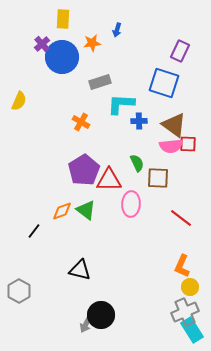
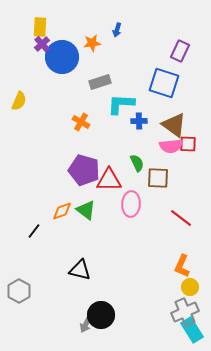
yellow rectangle: moved 23 px left, 8 px down
purple pentagon: rotated 24 degrees counterclockwise
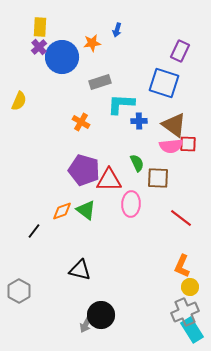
purple cross: moved 3 px left, 3 px down
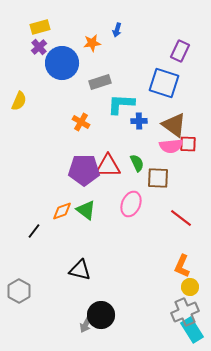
yellow rectangle: rotated 72 degrees clockwise
blue circle: moved 6 px down
purple pentagon: rotated 16 degrees counterclockwise
red triangle: moved 1 px left, 14 px up
pink ellipse: rotated 20 degrees clockwise
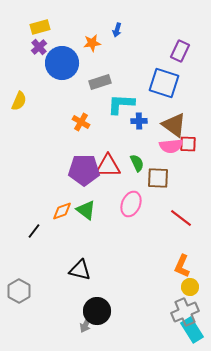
black circle: moved 4 px left, 4 px up
